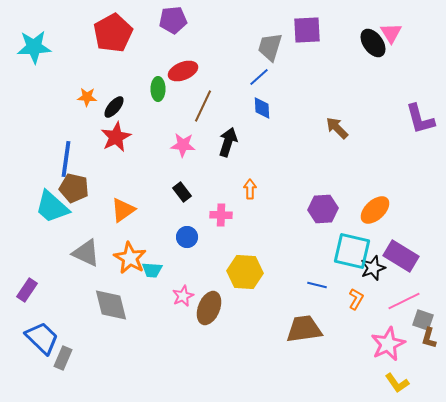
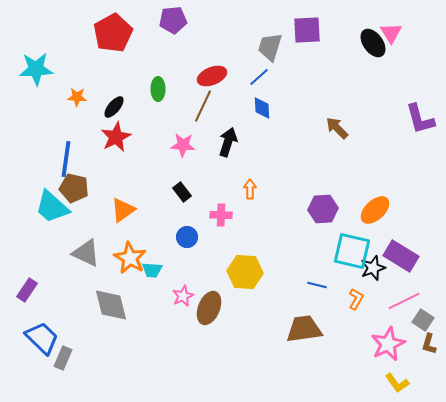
cyan star at (34, 47): moved 2 px right, 22 px down
red ellipse at (183, 71): moved 29 px right, 5 px down
orange star at (87, 97): moved 10 px left
gray square at (423, 320): rotated 15 degrees clockwise
brown L-shape at (429, 338): moved 6 px down
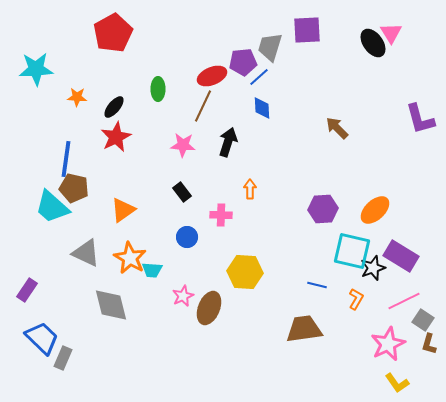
purple pentagon at (173, 20): moved 70 px right, 42 px down
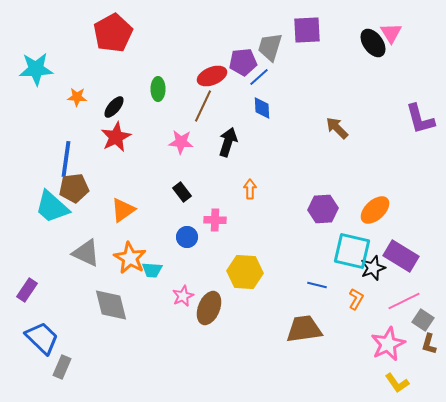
pink star at (183, 145): moved 2 px left, 3 px up
brown pentagon at (74, 188): rotated 20 degrees counterclockwise
pink cross at (221, 215): moved 6 px left, 5 px down
gray rectangle at (63, 358): moved 1 px left, 9 px down
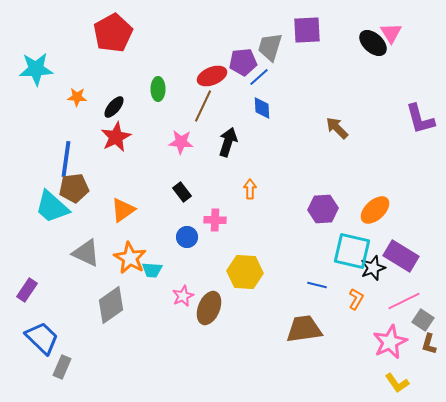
black ellipse at (373, 43): rotated 12 degrees counterclockwise
gray diamond at (111, 305): rotated 69 degrees clockwise
pink star at (388, 344): moved 2 px right, 2 px up
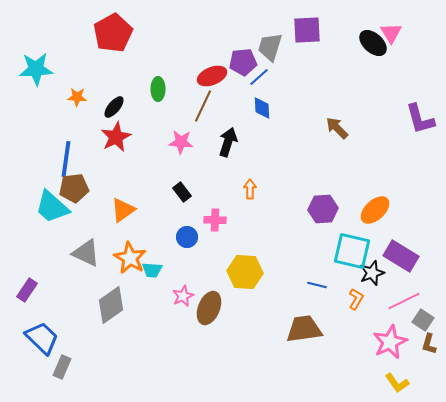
black star at (373, 268): moved 1 px left, 5 px down
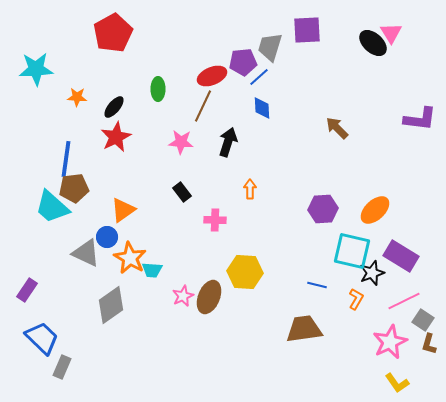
purple L-shape at (420, 119): rotated 68 degrees counterclockwise
blue circle at (187, 237): moved 80 px left
brown ellipse at (209, 308): moved 11 px up
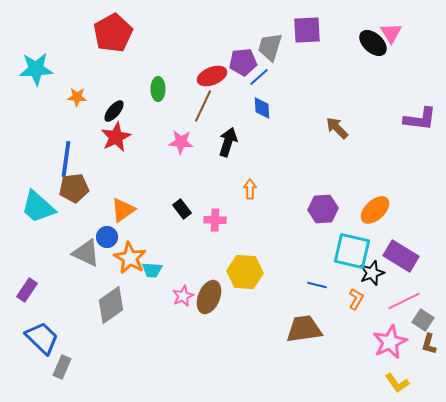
black ellipse at (114, 107): moved 4 px down
black rectangle at (182, 192): moved 17 px down
cyan trapezoid at (52, 207): moved 14 px left
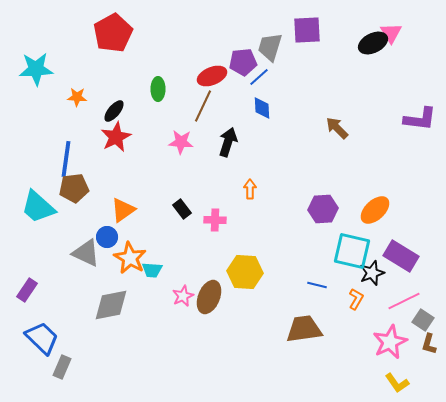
black ellipse at (373, 43): rotated 68 degrees counterclockwise
gray diamond at (111, 305): rotated 24 degrees clockwise
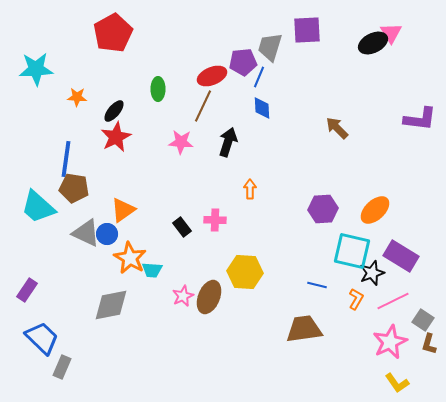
blue line at (259, 77): rotated 25 degrees counterclockwise
brown pentagon at (74, 188): rotated 16 degrees clockwise
black rectangle at (182, 209): moved 18 px down
blue circle at (107, 237): moved 3 px up
gray triangle at (86, 253): moved 20 px up
pink line at (404, 301): moved 11 px left
